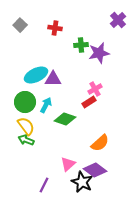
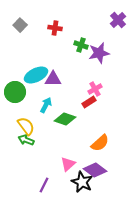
green cross: rotated 24 degrees clockwise
green circle: moved 10 px left, 10 px up
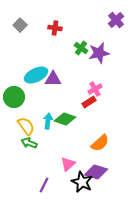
purple cross: moved 2 px left
green cross: moved 3 px down; rotated 16 degrees clockwise
green circle: moved 1 px left, 5 px down
cyan arrow: moved 2 px right, 16 px down; rotated 21 degrees counterclockwise
green arrow: moved 3 px right, 3 px down
purple diamond: moved 1 px right, 2 px down; rotated 20 degrees counterclockwise
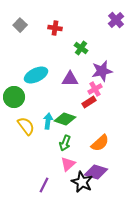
purple star: moved 3 px right, 18 px down
purple triangle: moved 17 px right
green arrow: moved 36 px right; rotated 91 degrees counterclockwise
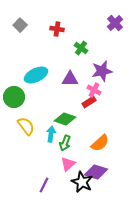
purple cross: moved 1 px left, 3 px down
red cross: moved 2 px right, 1 px down
pink cross: moved 1 px left, 1 px down; rotated 32 degrees counterclockwise
cyan arrow: moved 3 px right, 13 px down
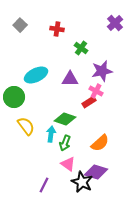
pink cross: moved 2 px right, 1 px down
pink triangle: rotated 42 degrees counterclockwise
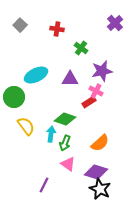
black star: moved 18 px right, 7 px down
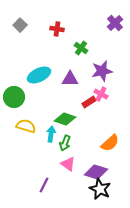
cyan ellipse: moved 3 px right
pink cross: moved 5 px right, 3 px down
yellow semicircle: rotated 36 degrees counterclockwise
orange semicircle: moved 10 px right
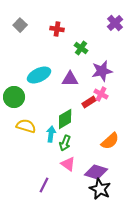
green diamond: rotated 50 degrees counterclockwise
orange semicircle: moved 2 px up
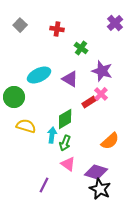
purple star: rotated 30 degrees clockwise
purple triangle: rotated 30 degrees clockwise
pink cross: rotated 16 degrees clockwise
cyan arrow: moved 1 px right, 1 px down
